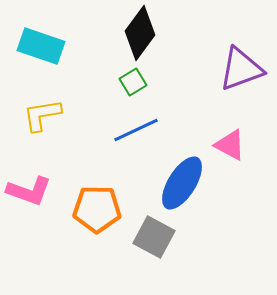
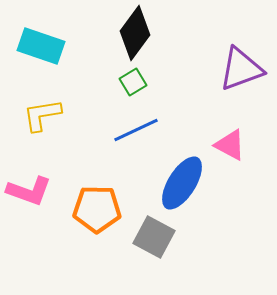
black diamond: moved 5 px left
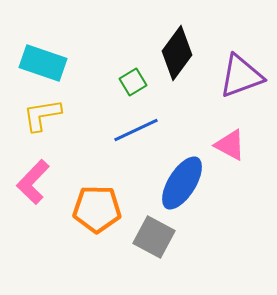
black diamond: moved 42 px right, 20 px down
cyan rectangle: moved 2 px right, 17 px down
purple triangle: moved 7 px down
pink L-shape: moved 4 px right, 9 px up; rotated 114 degrees clockwise
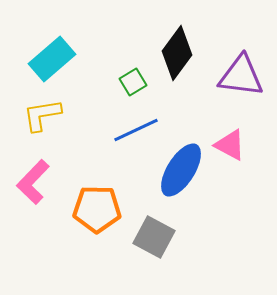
cyan rectangle: moved 9 px right, 4 px up; rotated 60 degrees counterclockwise
purple triangle: rotated 27 degrees clockwise
blue ellipse: moved 1 px left, 13 px up
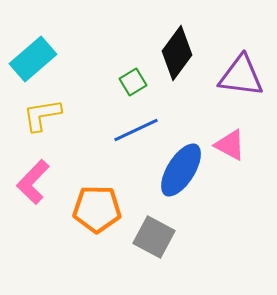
cyan rectangle: moved 19 px left
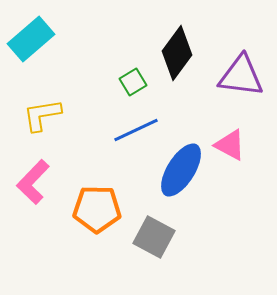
cyan rectangle: moved 2 px left, 20 px up
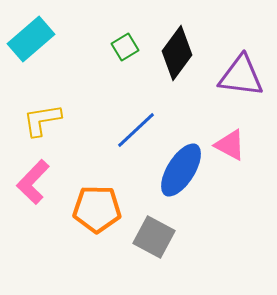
green square: moved 8 px left, 35 px up
yellow L-shape: moved 5 px down
blue line: rotated 18 degrees counterclockwise
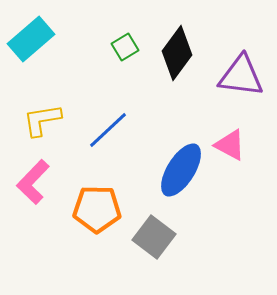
blue line: moved 28 px left
gray square: rotated 9 degrees clockwise
